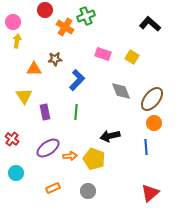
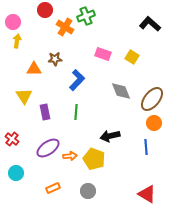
red triangle: moved 3 px left, 1 px down; rotated 48 degrees counterclockwise
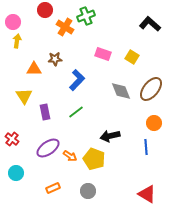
brown ellipse: moved 1 px left, 10 px up
green line: rotated 49 degrees clockwise
orange arrow: rotated 40 degrees clockwise
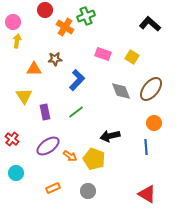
purple ellipse: moved 2 px up
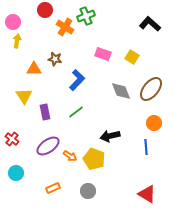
brown star: rotated 16 degrees clockwise
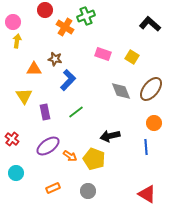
blue L-shape: moved 9 px left
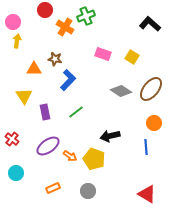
gray diamond: rotated 35 degrees counterclockwise
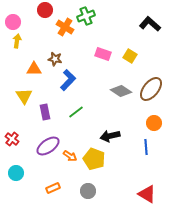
yellow square: moved 2 px left, 1 px up
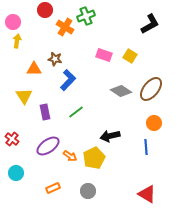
black L-shape: rotated 110 degrees clockwise
pink rectangle: moved 1 px right, 1 px down
yellow pentagon: moved 1 px up; rotated 25 degrees clockwise
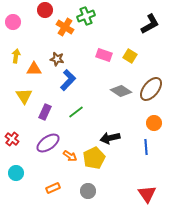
yellow arrow: moved 1 px left, 15 px down
brown star: moved 2 px right
purple rectangle: rotated 35 degrees clockwise
black arrow: moved 2 px down
purple ellipse: moved 3 px up
red triangle: rotated 24 degrees clockwise
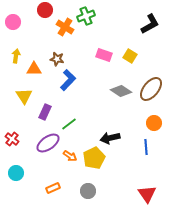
green line: moved 7 px left, 12 px down
